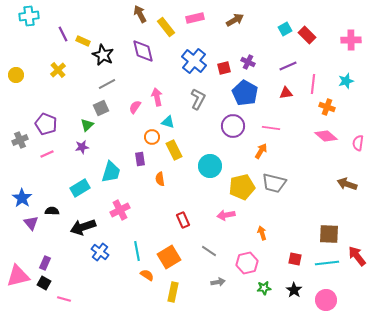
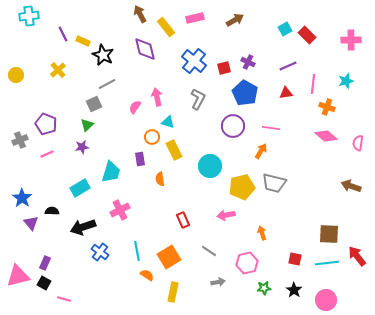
purple diamond at (143, 51): moved 2 px right, 2 px up
gray square at (101, 108): moved 7 px left, 4 px up
brown arrow at (347, 184): moved 4 px right, 2 px down
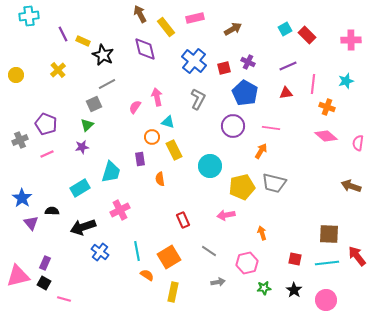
brown arrow at (235, 20): moved 2 px left, 9 px down
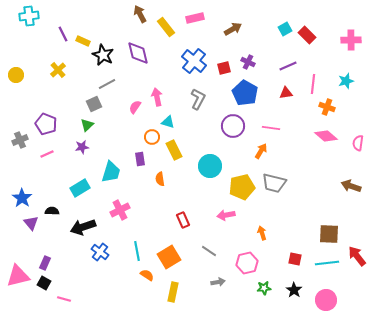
purple diamond at (145, 49): moved 7 px left, 4 px down
